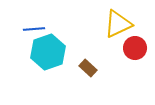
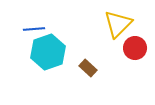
yellow triangle: rotated 20 degrees counterclockwise
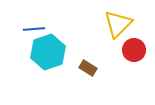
red circle: moved 1 px left, 2 px down
brown rectangle: rotated 12 degrees counterclockwise
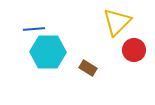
yellow triangle: moved 1 px left, 2 px up
cyan hexagon: rotated 20 degrees clockwise
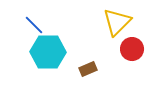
blue line: moved 4 px up; rotated 50 degrees clockwise
red circle: moved 2 px left, 1 px up
brown rectangle: moved 1 px down; rotated 54 degrees counterclockwise
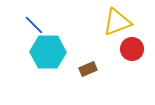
yellow triangle: rotated 24 degrees clockwise
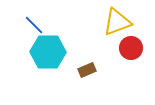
red circle: moved 1 px left, 1 px up
brown rectangle: moved 1 px left, 1 px down
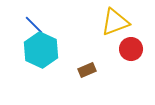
yellow triangle: moved 2 px left
red circle: moved 1 px down
cyan hexagon: moved 7 px left, 2 px up; rotated 24 degrees clockwise
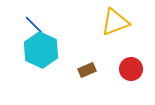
red circle: moved 20 px down
